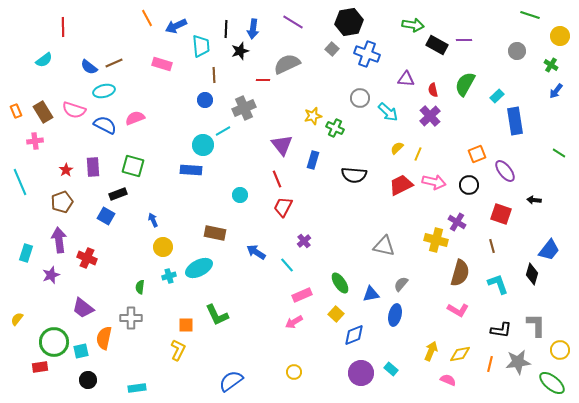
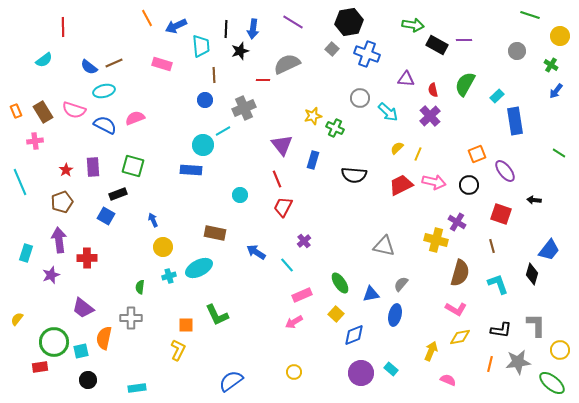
red cross at (87, 258): rotated 24 degrees counterclockwise
pink L-shape at (458, 310): moved 2 px left, 1 px up
yellow diamond at (460, 354): moved 17 px up
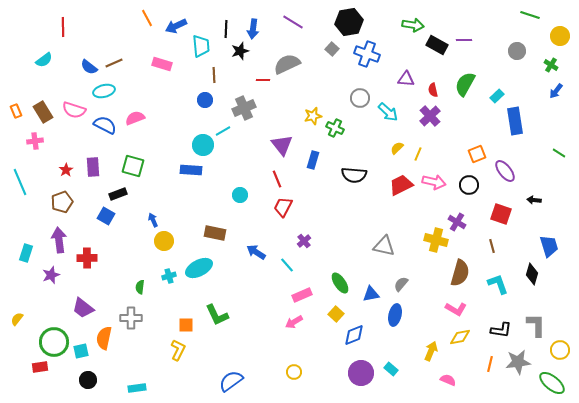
yellow circle at (163, 247): moved 1 px right, 6 px up
blue trapezoid at (549, 250): moved 4 px up; rotated 55 degrees counterclockwise
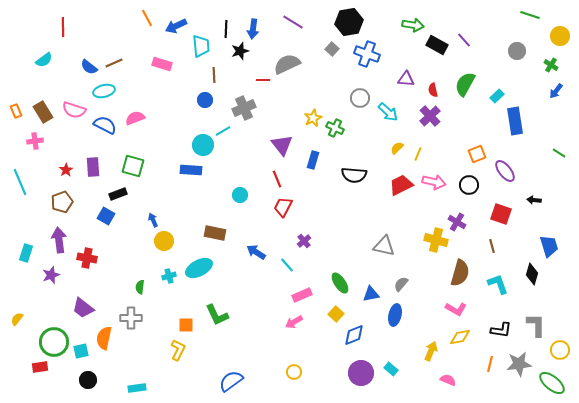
purple line at (464, 40): rotated 49 degrees clockwise
yellow star at (313, 116): moved 2 px down; rotated 12 degrees counterclockwise
red cross at (87, 258): rotated 12 degrees clockwise
gray star at (518, 362): moved 1 px right, 2 px down
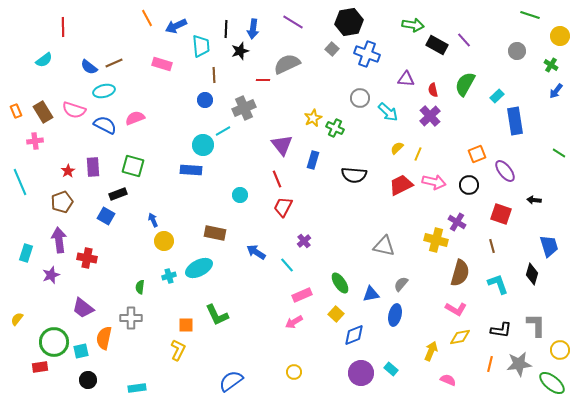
red star at (66, 170): moved 2 px right, 1 px down
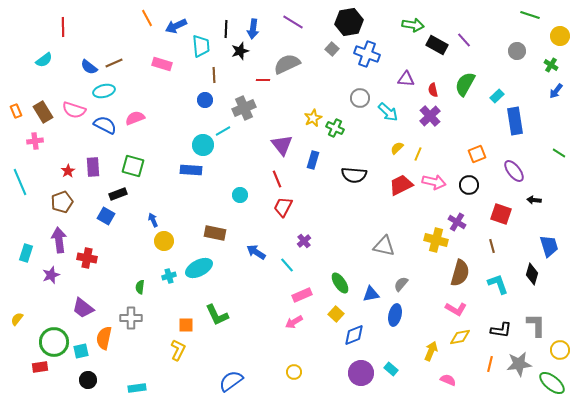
purple ellipse at (505, 171): moved 9 px right
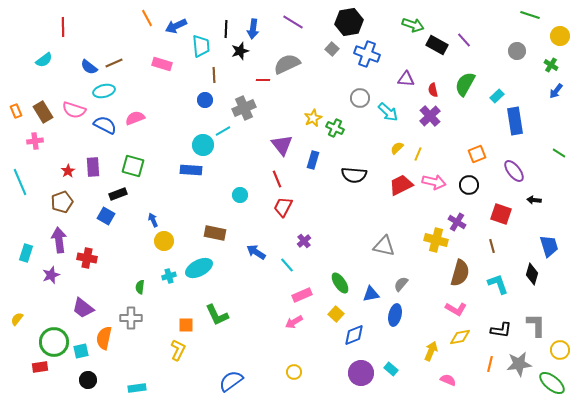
green arrow at (413, 25): rotated 10 degrees clockwise
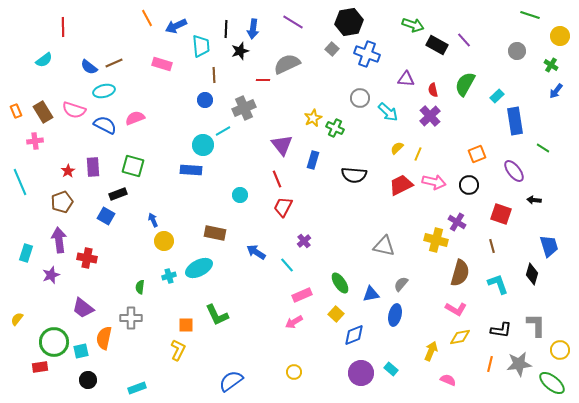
green line at (559, 153): moved 16 px left, 5 px up
cyan rectangle at (137, 388): rotated 12 degrees counterclockwise
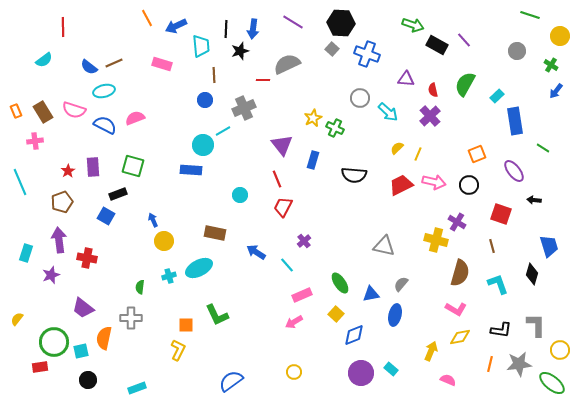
black hexagon at (349, 22): moved 8 px left, 1 px down; rotated 12 degrees clockwise
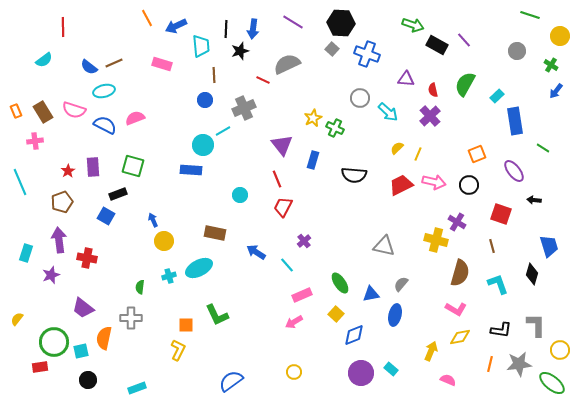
red line at (263, 80): rotated 24 degrees clockwise
